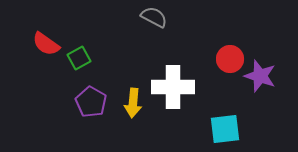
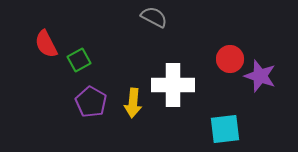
red semicircle: rotated 28 degrees clockwise
green square: moved 2 px down
white cross: moved 2 px up
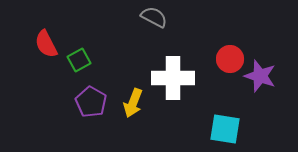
white cross: moved 7 px up
yellow arrow: rotated 16 degrees clockwise
cyan square: rotated 16 degrees clockwise
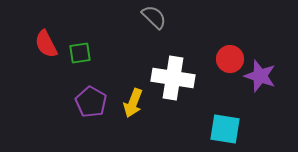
gray semicircle: rotated 16 degrees clockwise
green square: moved 1 px right, 7 px up; rotated 20 degrees clockwise
white cross: rotated 9 degrees clockwise
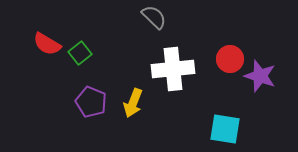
red semicircle: moved 1 px right; rotated 32 degrees counterclockwise
green square: rotated 30 degrees counterclockwise
white cross: moved 9 px up; rotated 15 degrees counterclockwise
purple pentagon: rotated 8 degrees counterclockwise
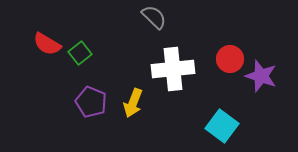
purple star: moved 1 px right
cyan square: moved 3 px left, 3 px up; rotated 28 degrees clockwise
